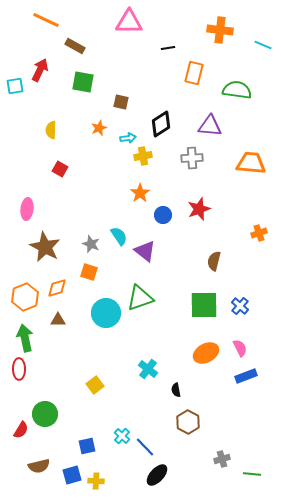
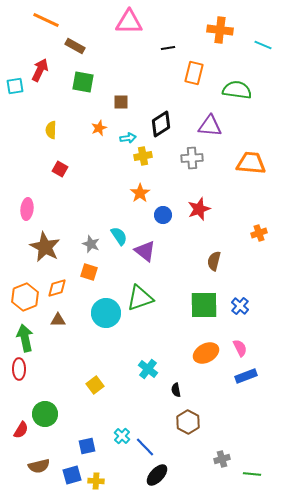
brown square at (121, 102): rotated 14 degrees counterclockwise
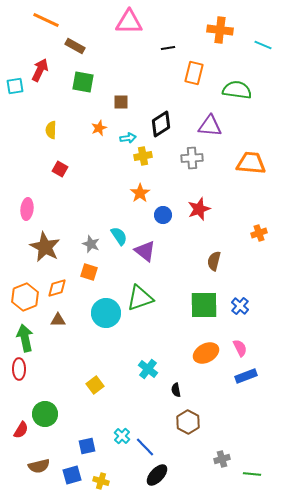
yellow cross at (96, 481): moved 5 px right; rotated 14 degrees clockwise
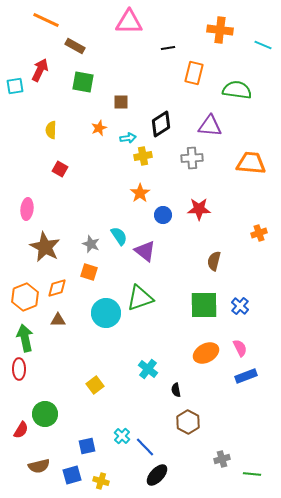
red star at (199, 209): rotated 20 degrees clockwise
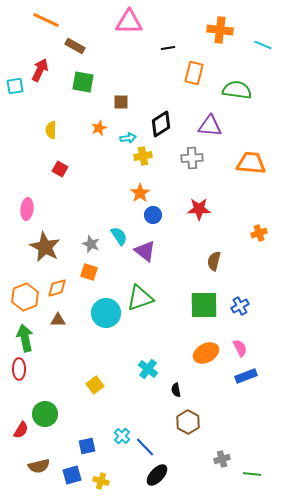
blue circle at (163, 215): moved 10 px left
blue cross at (240, 306): rotated 18 degrees clockwise
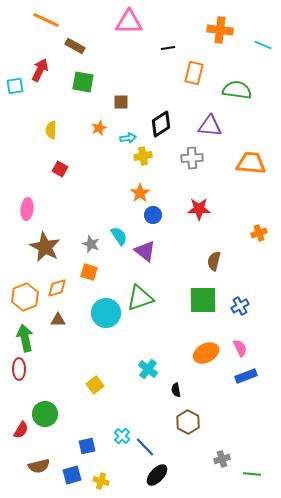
green square at (204, 305): moved 1 px left, 5 px up
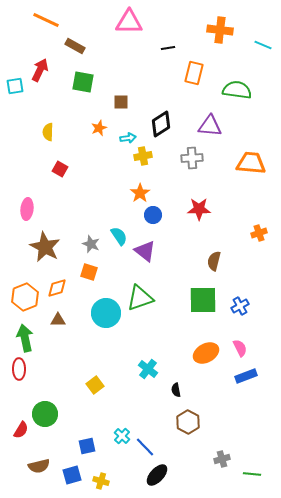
yellow semicircle at (51, 130): moved 3 px left, 2 px down
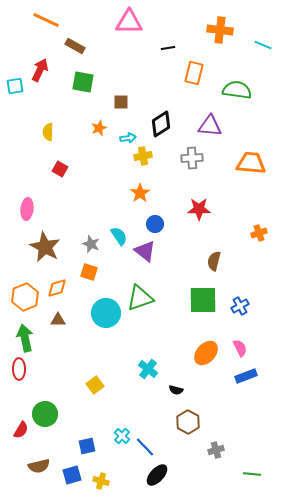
blue circle at (153, 215): moved 2 px right, 9 px down
orange ellipse at (206, 353): rotated 20 degrees counterclockwise
black semicircle at (176, 390): rotated 64 degrees counterclockwise
gray cross at (222, 459): moved 6 px left, 9 px up
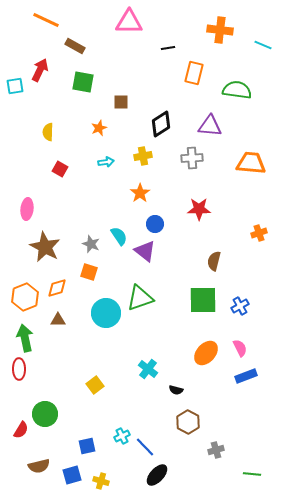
cyan arrow at (128, 138): moved 22 px left, 24 px down
cyan cross at (122, 436): rotated 21 degrees clockwise
